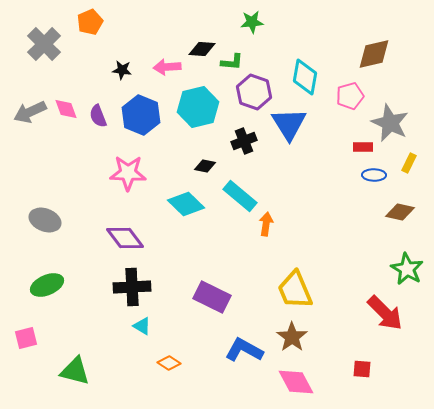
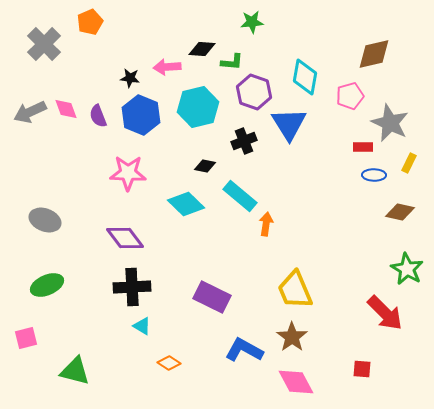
black star at (122, 70): moved 8 px right, 8 px down
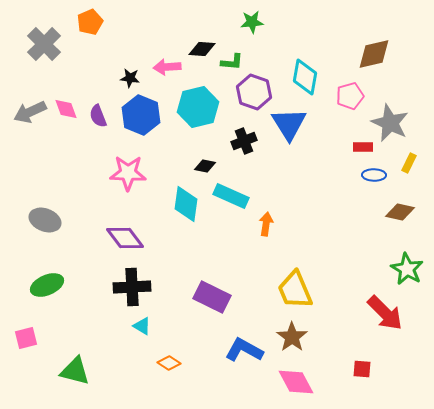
cyan rectangle at (240, 196): moved 9 px left; rotated 16 degrees counterclockwise
cyan diamond at (186, 204): rotated 54 degrees clockwise
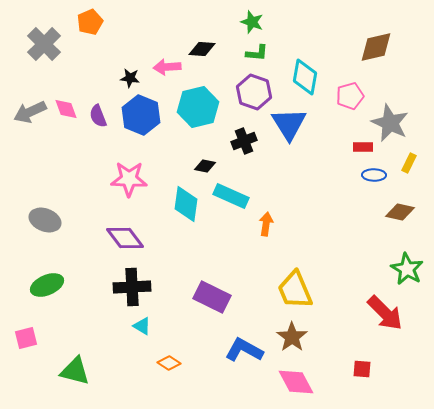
green star at (252, 22): rotated 25 degrees clockwise
brown diamond at (374, 54): moved 2 px right, 7 px up
green L-shape at (232, 62): moved 25 px right, 9 px up
pink star at (128, 173): moved 1 px right, 6 px down
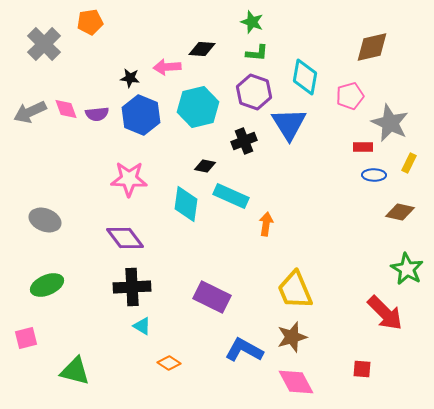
orange pentagon at (90, 22): rotated 15 degrees clockwise
brown diamond at (376, 47): moved 4 px left
purple semicircle at (98, 116): moved 1 px left, 2 px up; rotated 75 degrees counterclockwise
brown star at (292, 337): rotated 20 degrees clockwise
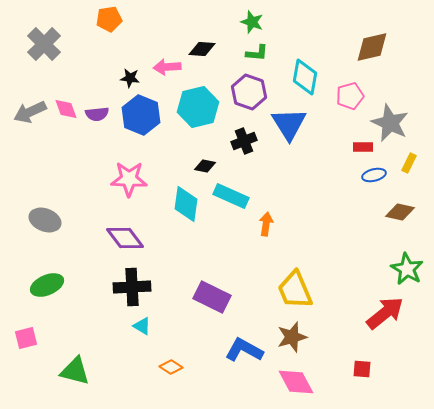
orange pentagon at (90, 22): moved 19 px right, 3 px up
purple hexagon at (254, 92): moved 5 px left
blue ellipse at (374, 175): rotated 15 degrees counterclockwise
red arrow at (385, 313): rotated 84 degrees counterclockwise
orange diamond at (169, 363): moved 2 px right, 4 px down
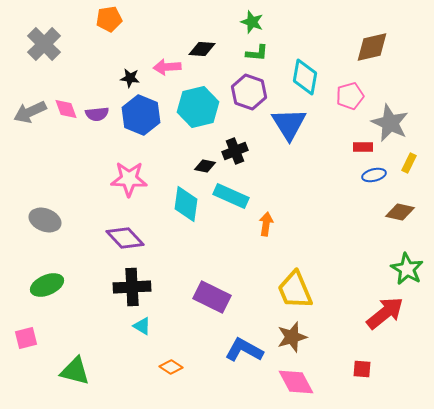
black cross at (244, 141): moved 9 px left, 10 px down
purple diamond at (125, 238): rotated 6 degrees counterclockwise
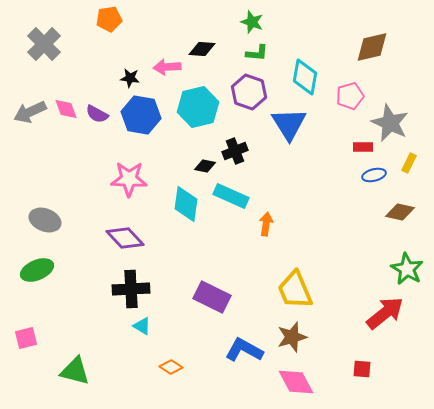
purple semicircle at (97, 114): rotated 35 degrees clockwise
blue hexagon at (141, 115): rotated 12 degrees counterclockwise
green ellipse at (47, 285): moved 10 px left, 15 px up
black cross at (132, 287): moved 1 px left, 2 px down
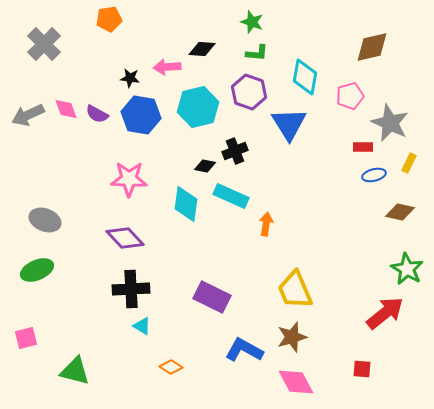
gray arrow at (30, 112): moved 2 px left, 3 px down
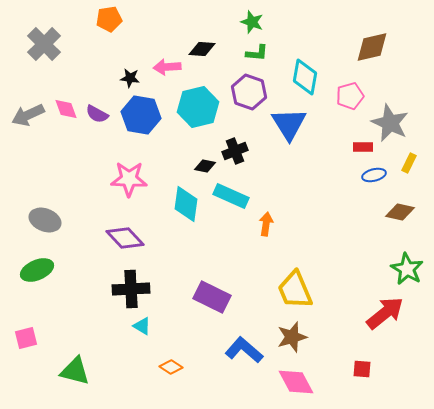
blue L-shape at (244, 350): rotated 12 degrees clockwise
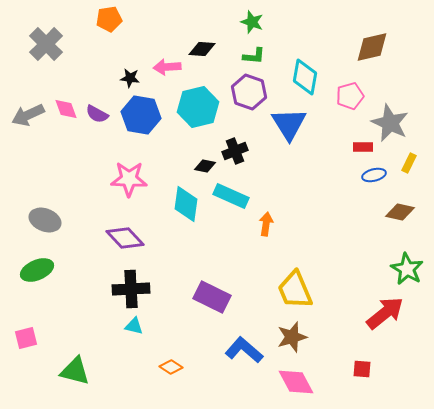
gray cross at (44, 44): moved 2 px right
green L-shape at (257, 53): moved 3 px left, 3 px down
cyan triangle at (142, 326): moved 8 px left; rotated 18 degrees counterclockwise
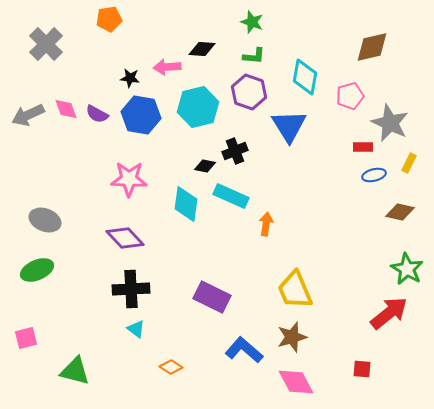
blue triangle at (289, 124): moved 2 px down
red arrow at (385, 313): moved 4 px right
cyan triangle at (134, 326): moved 2 px right, 3 px down; rotated 24 degrees clockwise
